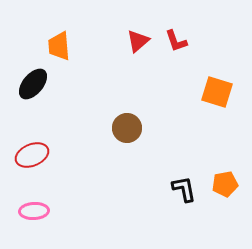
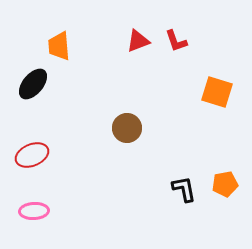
red triangle: rotated 20 degrees clockwise
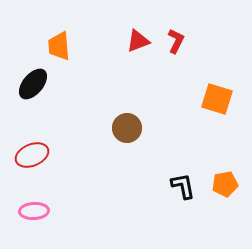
red L-shape: rotated 135 degrees counterclockwise
orange square: moved 7 px down
black L-shape: moved 1 px left, 3 px up
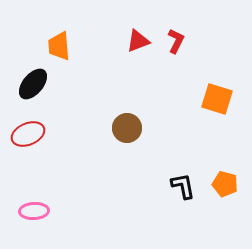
red ellipse: moved 4 px left, 21 px up
orange pentagon: rotated 25 degrees clockwise
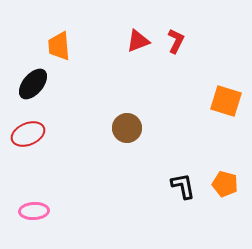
orange square: moved 9 px right, 2 px down
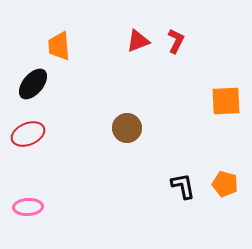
orange square: rotated 20 degrees counterclockwise
pink ellipse: moved 6 px left, 4 px up
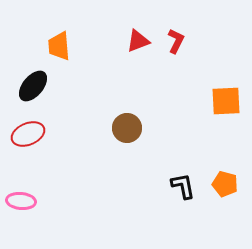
black ellipse: moved 2 px down
pink ellipse: moved 7 px left, 6 px up; rotated 8 degrees clockwise
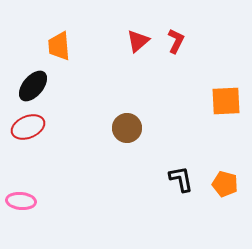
red triangle: rotated 20 degrees counterclockwise
red ellipse: moved 7 px up
black L-shape: moved 2 px left, 7 px up
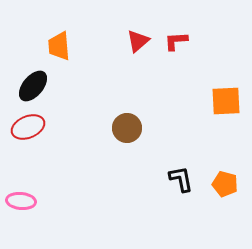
red L-shape: rotated 120 degrees counterclockwise
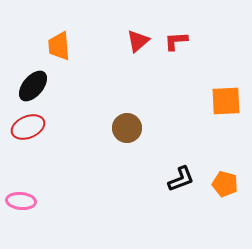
black L-shape: rotated 80 degrees clockwise
